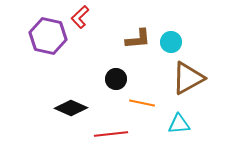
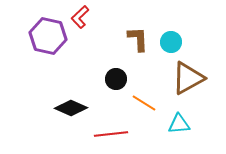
brown L-shape: rotated 88 degrees counterclockwise
orange line: moved 2 px right; rotated 20 degrees clockwise
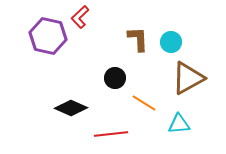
black circle: moved 1 px left, 1 px up
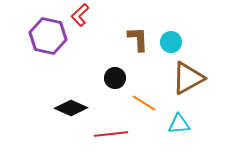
red L-shape: moved 2 px up
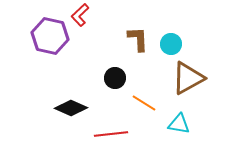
purple hexagon: moved 2 px right
cyan circle: moved 2 px down
cyan triangle: rotated 15 degrees clockwise
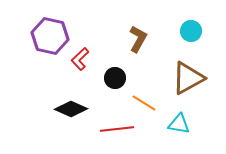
red L-shape: moved 44 px down
brown L-shape: rotated 32 degrees clockwise
cyan circle: moved 20 px right, 13 px up
black diamond: moved 1 px down
red line: moved 6 px right, 5 px up
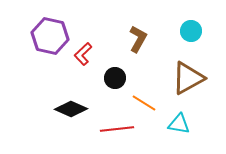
red L-shape: moved 3 px right, 5 px up
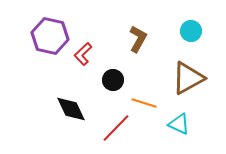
black circle: moved 2 px left, 2 px down
orange line: rotated 15 degrees counterclockwise
black diamond: rotated 40 degrees clockwise
cyan triangle: rotated 15 degrees clockwise
red line: moved 1 px left, 1 px up; rotated 40 degrees counterclockwise
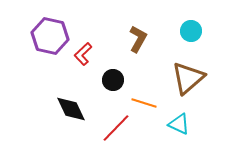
brown triangle: rotated 12 degrees counterclockwise
